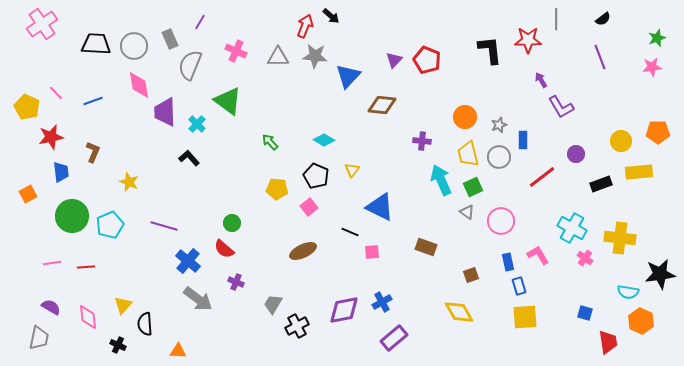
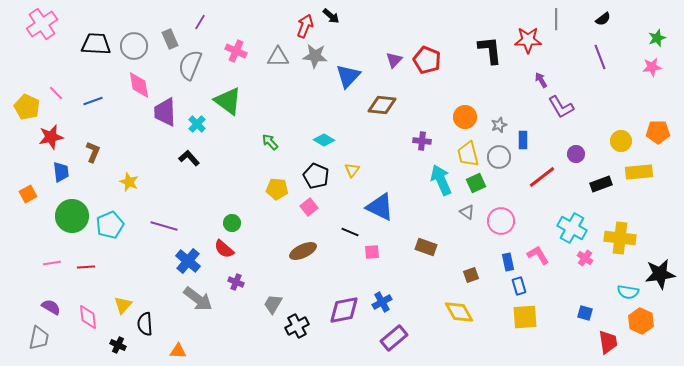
green square at (473, 187): moved 3 px right, 4 px up
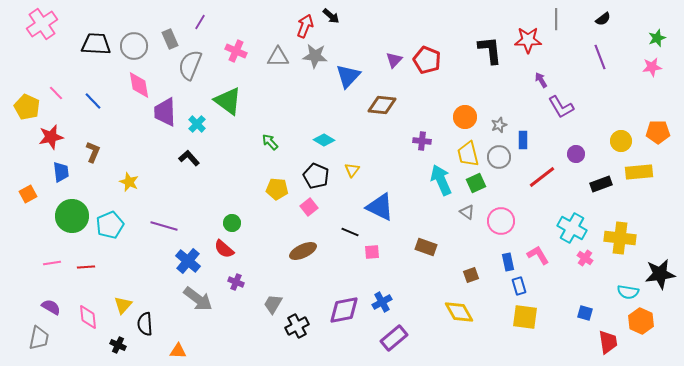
blue line at (93, 101): rotated 66 degrees clockwise
yellow square at (525, 317): rotated 12 degrees clockwise
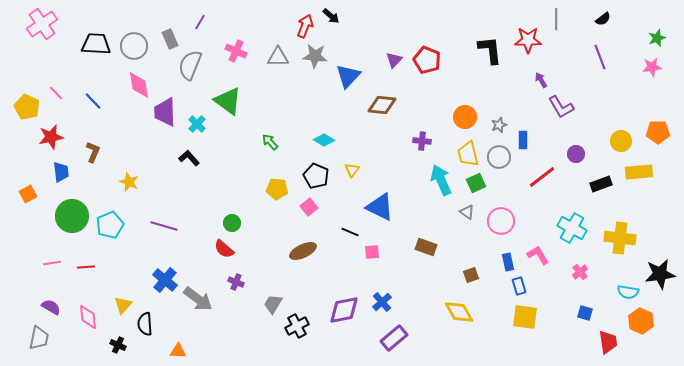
pink cross at (585, 258): moved 5 px left, 14 px down; rotated 14 degrees clockwise
blue cross at (188, 261): moved 23 px left, 19 px down
blue cross at (382, 302): rotated 12 degrees counterclockwise
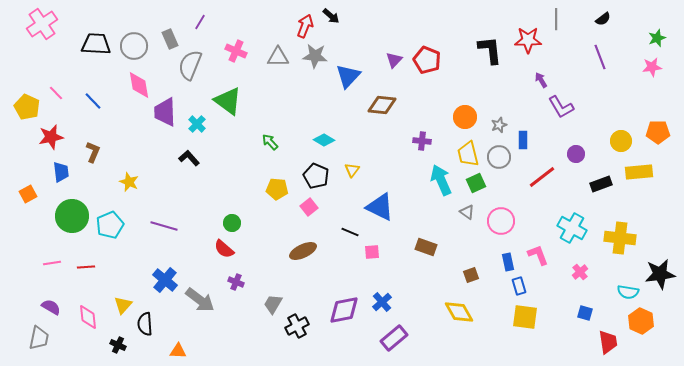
pink L-shape at (538, 255): rotated 10 degrees clockwise
gray arrow at (198, 299): moved 2 px right, 1 px down
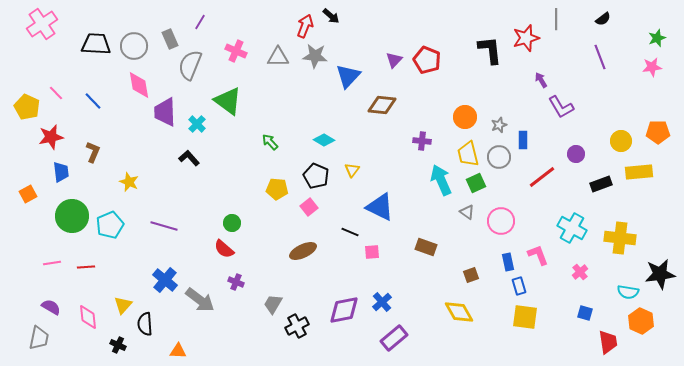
red star at (528, 40): moved 2 px left, 2 px up; rotated 16 degrees counterclockwise
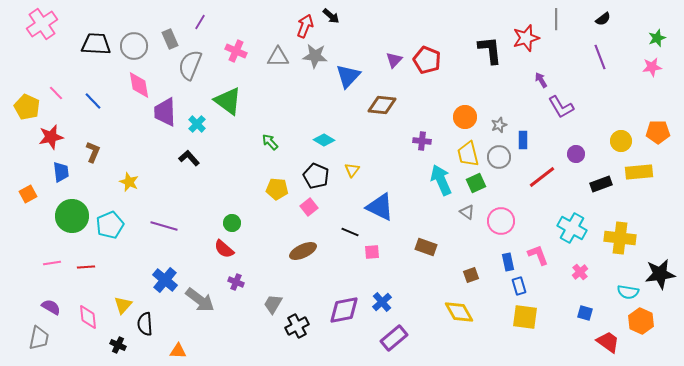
red trapezoid at (608, 342): rotated 45 degrees counterclockwise
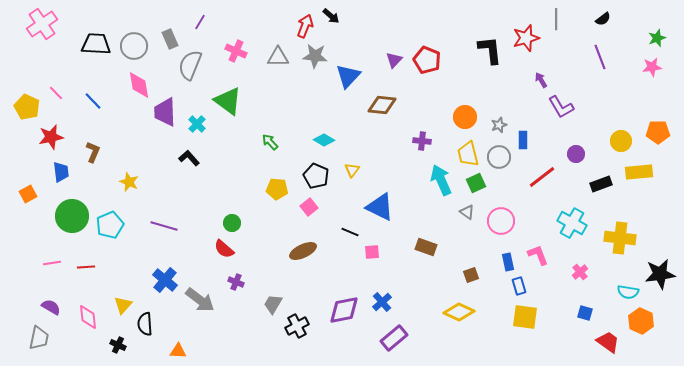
cyan cross at (572, 228): moved 5 px up
yellow diamond at (459, 312): rotated 36 degrees counterclockwise
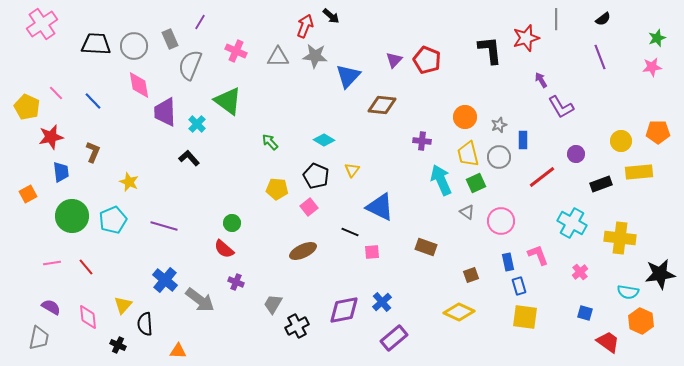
cyan pentagon at (110, 225): moved 3 px right, 5 px up
red line at (86, 267): rotated 54 degrees clockwise
